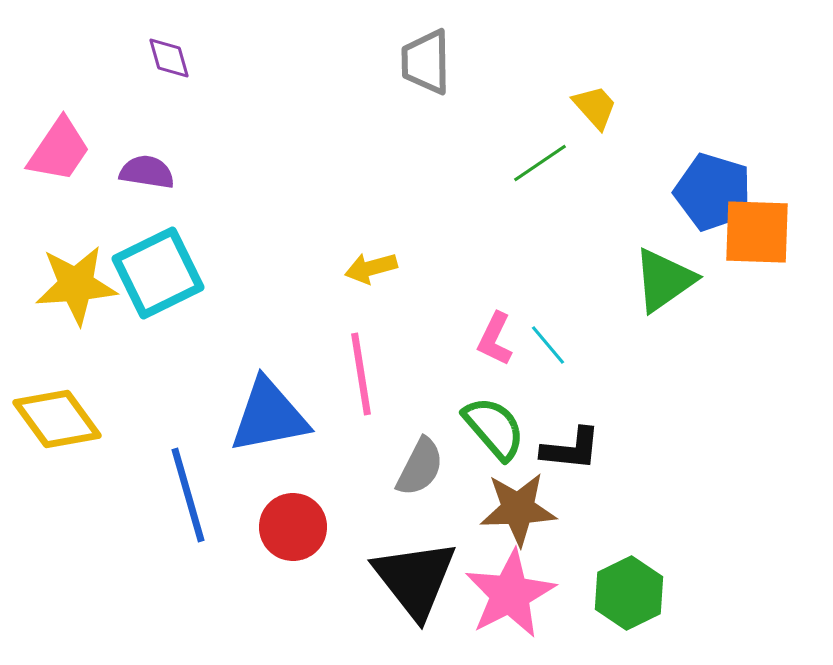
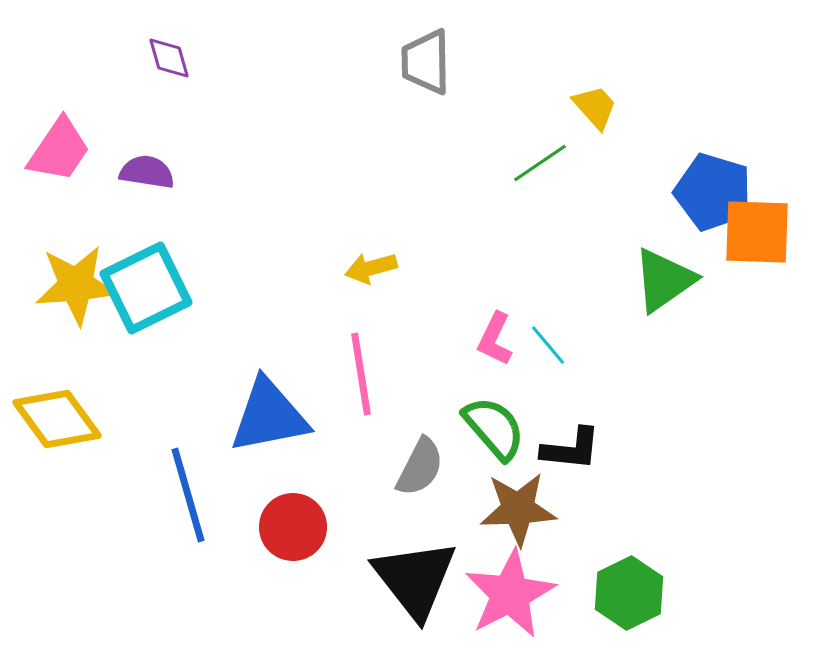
cyan square: moved 12 px left, 15 px down
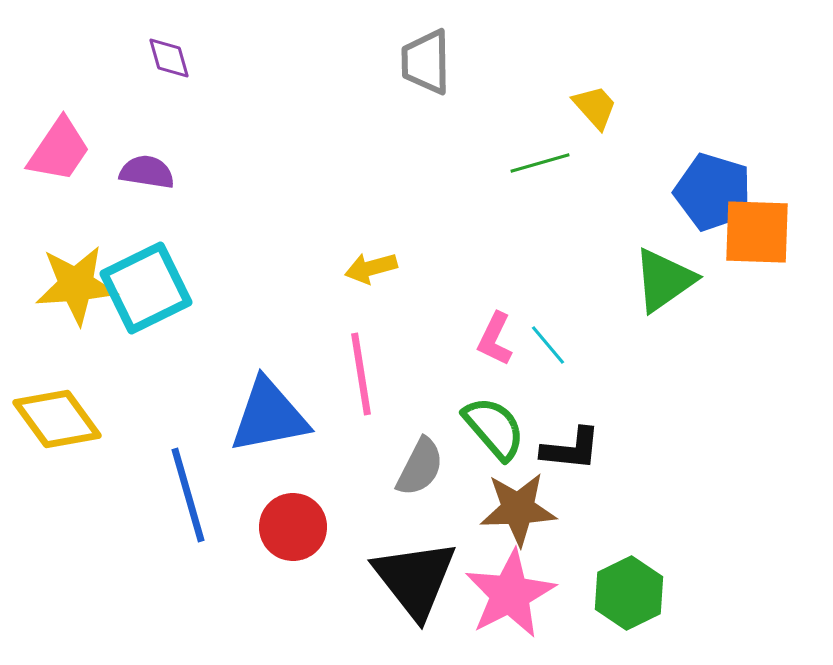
green line: rotated 18 degrees clockwise
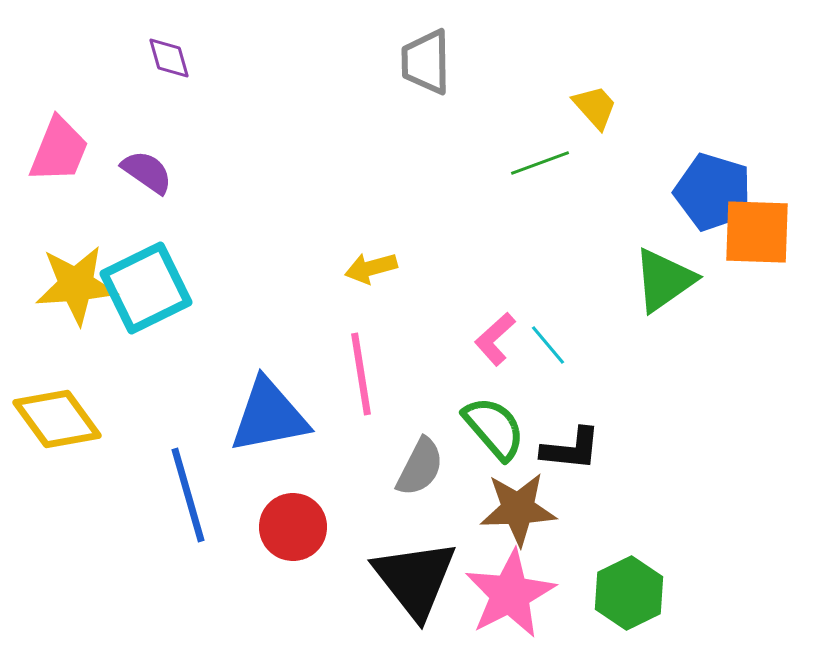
pink trapezoid: rotated 12 degrees counterclockwise
green line: rotated 4 degrees counterclockwise
purple semicircle: rotated 26 degrees clockwise
pink L-shape: rotated 22 degrees clockwise
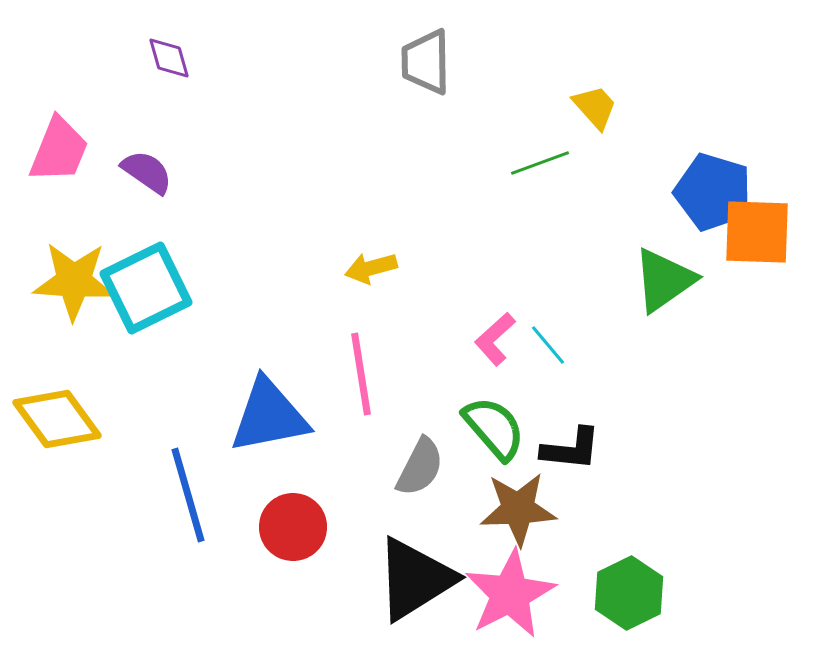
yellow star: moved 2 px left, 4 px up; rotated 8 degrees clockwise
black triangle: rotated 36 degrees clockwise
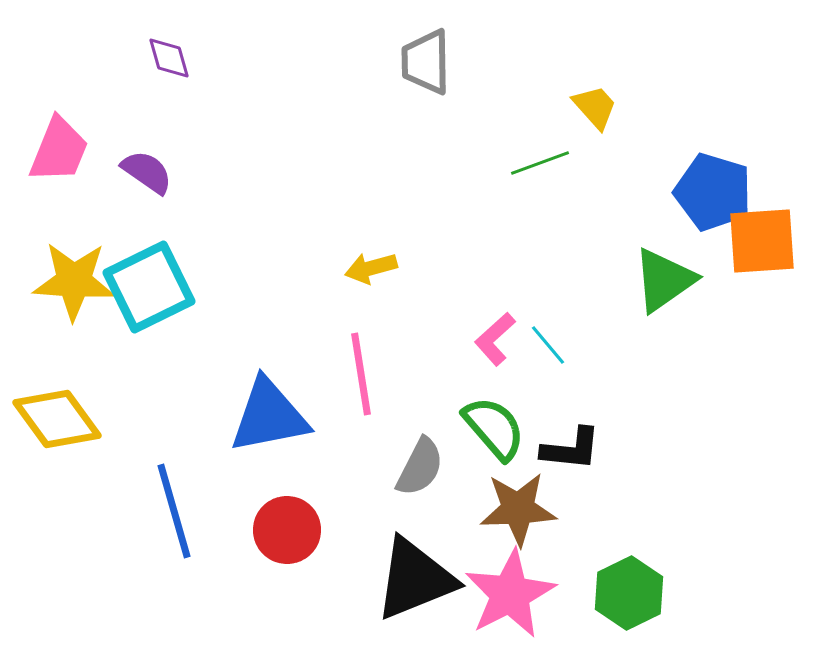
orange square: moved 5 px right, 9 px down; rotated 6 degrees counterclockwise
cyan square: moved 3 px right, 1 px up
blue line: moved 14 px left, 16 px down
red circle: moved 6 px left, 3 px down
black triangle: rotated 10 degrees clockwise
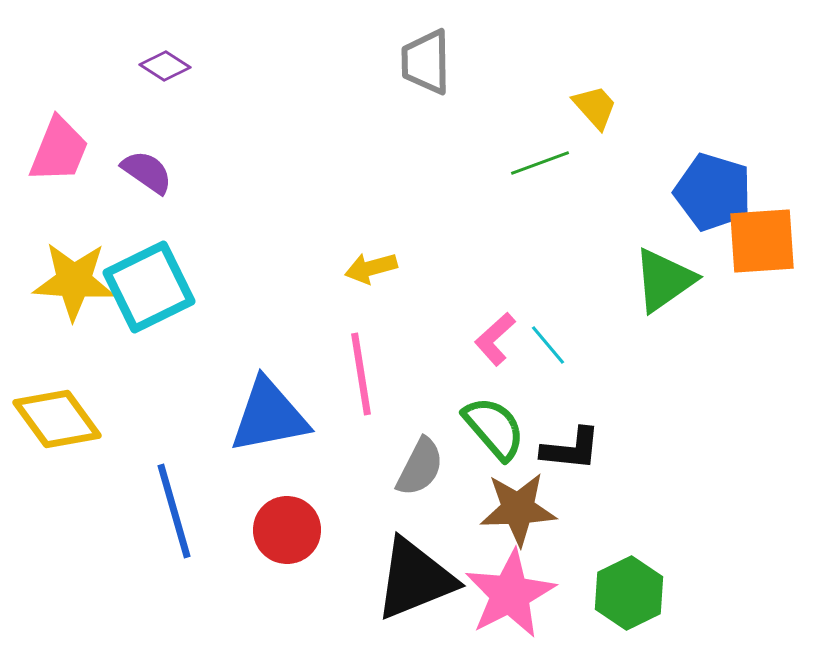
purple diamond: moved 4 px left, 8 px down; rotated 42 degrees counterclockwise
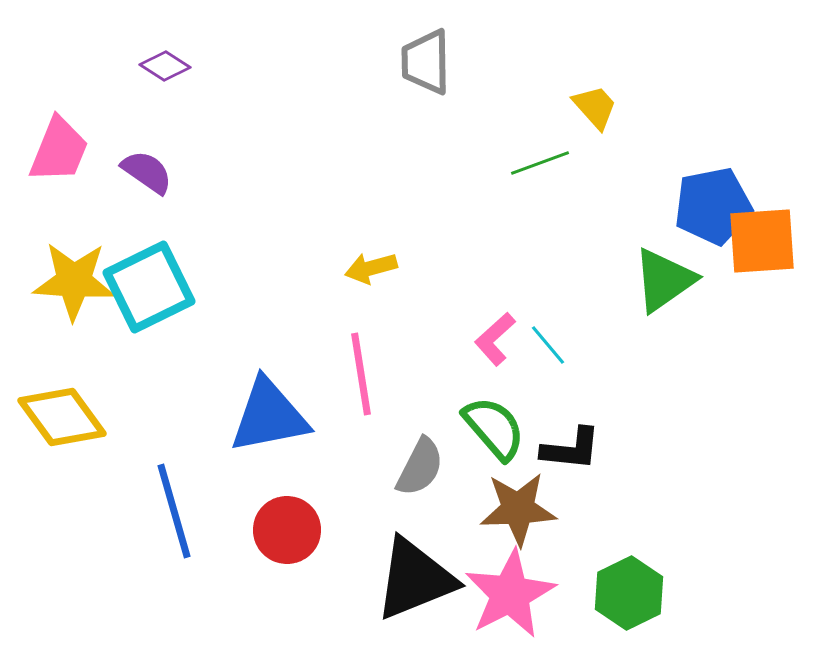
blue pentagon: moved 14 px down; rotated 28 degrees counterclockwise
yellow diamond: moved 5 px right, 2 px up
